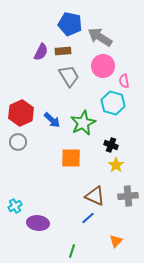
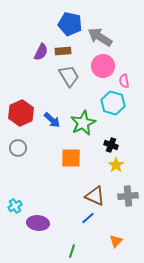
gray circle: moved 6 px down
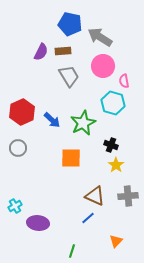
red hexagon: moved 1 px right, 1 px up
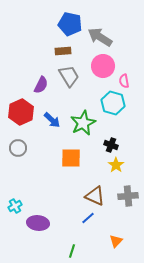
purple semicircle: moved 33 px down
red hexagon: moved 1 px left
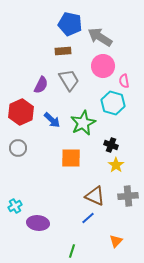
gray trapezoid: moved 4 px down
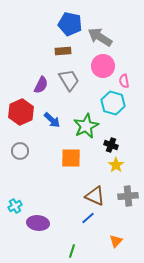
green star: moved 3 px right, 3 px down
gray circle: moved 2 px right, 3 px down
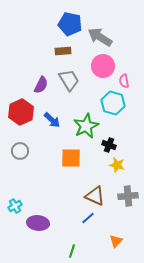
black cross: moved 2 px left
yellow star: moved 1 px right; rotated 21 degrees counterclockwise
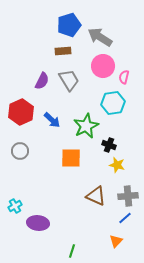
blue pentagon: moved 1 px left, 1 px down; rotated 30 degrees counterclockwise
pink semicircle: moved 4 px up; rotated 24 degrees clockwise
purple semicircle: moved 1 px right, 4 px up
cyan hexagon: rotated 25 degrees counterclockwise
brown triangle: moved 1 px right
blue line: moved 37 px right
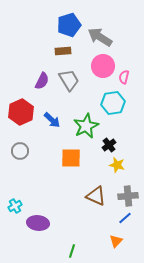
black cross: rotated 32 degrees clockwise
